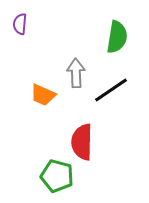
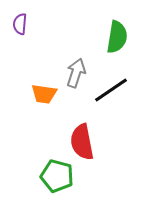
gray arrow: rotated 20 degrees clockwise
orange trapezoid: moved 1 px right, 1 px up; rotated 16 degrees counterclockwise
red semicircle: rotated 12 degrees counterclockwise
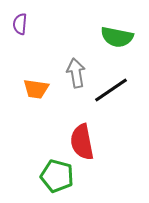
green semicircle: rotated 92 degrees clockwise
gray arrow: rotated 28 degrees counterclockwise
orange trapezoid: moved 8 px left, 5 px up
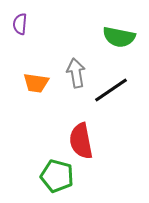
green semicircle: moved 2 px right
orange trapezoid: moved 6 px up
red semicircle: moved 1 px left, 1 px up
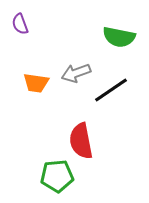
purple semicircle: rotated 25 degrees counterclockwise
gray arrow: rotated 100 degrees counterclockwise
green pentagon: rotated 20 degrees counterclockwise
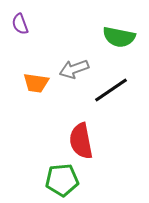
gray arrow: moved 2 px left, 4 px up
green pentagon: moved 5 px right, 4 px down
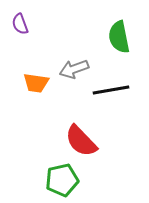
green semicircle: rotated 68 degrees clockwise
black line: rotated 24 degrees clockwise
red semicircle: rotated 33 degrees counterclockwise
green pentagon: rotated 8 degrees counterclockwise
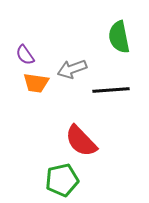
purple semicircle: moved 5 px right, 31 px down; rotated 15 degrees counterclockwise
gray arrow: moved 2 px left
black line: rotated 6 degrees clockwise
